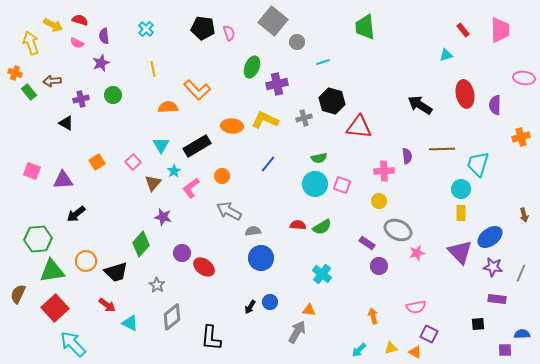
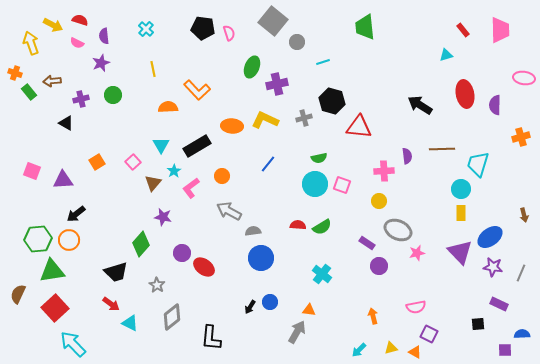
orange circle at (86, 261): moved 17 px left, 21 px up
purple rectangle at (497, 299): moved 2 px right, 5 px down; rotated 18 degrees clockwise
red arrow at (107, 305): moved 4 px right, 1 px up
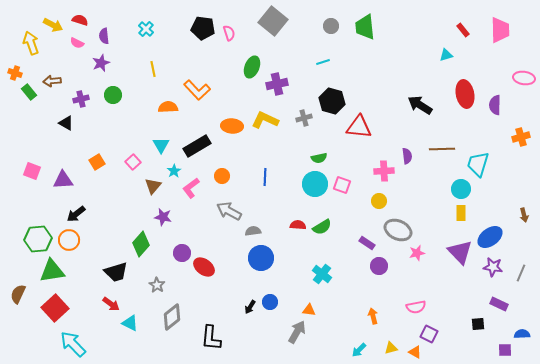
gray circle at (297, 42): moved 34 px right, 16 px up
blue line at (268, 164): moved 3 px left, 13 px down; rotated 36 degrees counterclockwise
brown triangle at (153, 183): moved 3 px down
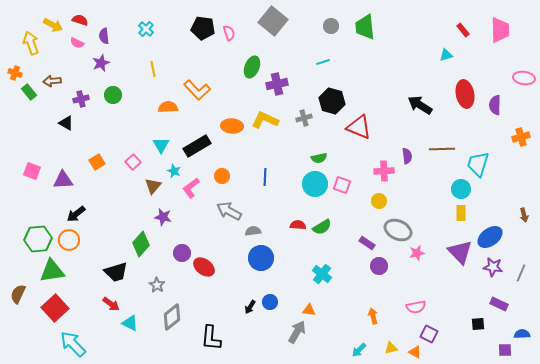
red triangle at (359, 127): rotated 16 degrees clockwise
cyan star at (174, 171): rotated 16 degrees counterclockwise
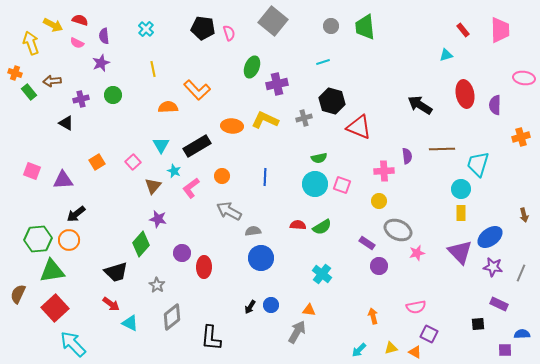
purple star at (163, 217): moved 5 px left, 2 px down
red ellipse at (204, 267): rotated 55 degrees clockwise
blue circle at (270, 302): moved 1 px right, 3 px down
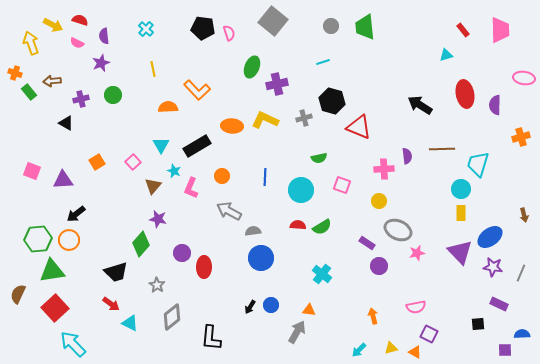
pink cross at (384, 171): moved 2 px up
cyan circle at (315, 184): moved 14 px left, 6 px down
pink L-shape at (191, 188): rotated 30 degrees counterclockwise
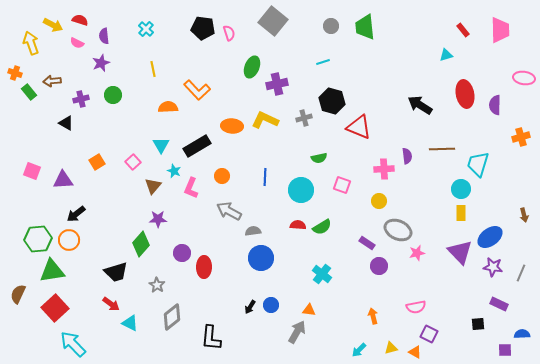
purple star at (158, 219): rotated 12 degrees counterclockwise
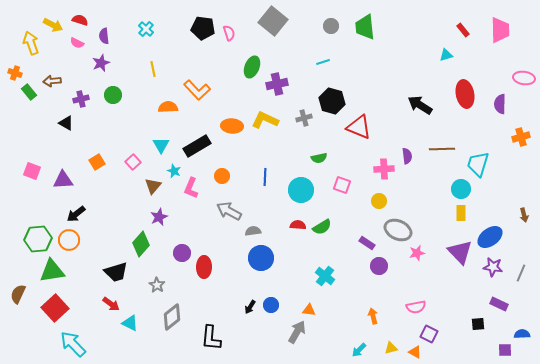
purple semicircle at (495, 105): moved 5 px right, 1 px up
purple star at (158, 219): moved 1 px right, 2 px up; rotated 24 degrees counterclockwise
cyan cross at (322, 274): moved 3 px right, 2 px down
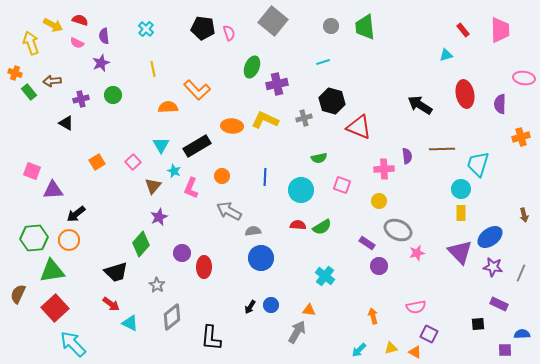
purple triangle at (63, 180): moved 10 px left, 10 px down
green hexagon at (38, 239): moved 4 px left, 1 px up
